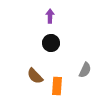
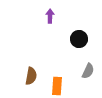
black circle: moved 28 px right, 4 px up
gray semicircle: moved 3 px right, 1 px down
brown semicircle: moved 4 px left; rotated 126 degrees counterclockwise
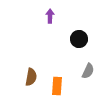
brown semicircle: moved 1 px down
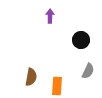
black circle: moved 2 px right, 1 px down
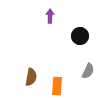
black circle: moved 1 px left, 4 px up
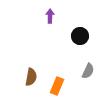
orange rectangle: rotated 18 degrees clockwise
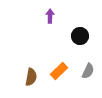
orange rectangle: moved 2 px right, 15 px up; rotated 24 degrees clockwise
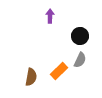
gray semicircle: moved 8 px left, 11 px up
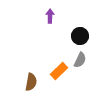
brown semicircle: moved 5 px down
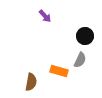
purple arrow: moved 5 px left; rotated 136 degrees clockwise
black circle: moved 5 px right
orange rectangle: rotated 60 degrees clockwise
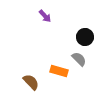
black circle: moved 1 px down
gray semicircle: moved 1 px left, 1 px up; rotated 70 degrees counterclockwise
brown semicircle: rotated 54 degrees counterclockwise
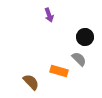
purple arrow: moved 4 px right, 1 px up; rotated 24 degrees clockwise
